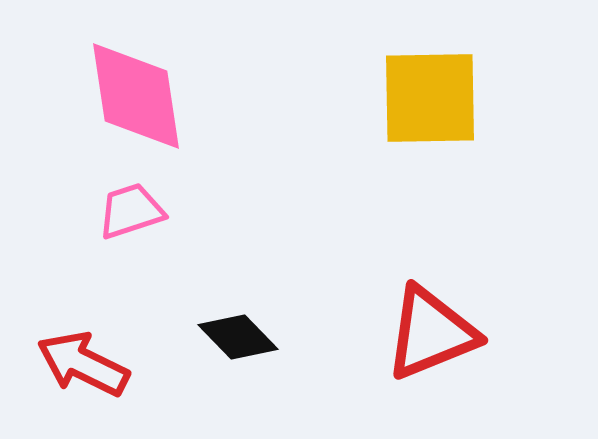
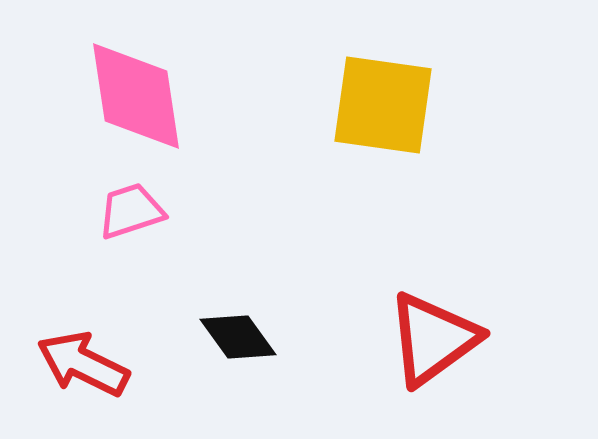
yellow square: moved 47 px left, 7 px down; rotated 9 degrees clockwise
red triangle: moved 2 px right, 6 px down; rotated 14 degrees counterclockwise
black diamond: rotated 8 degrees clockwise
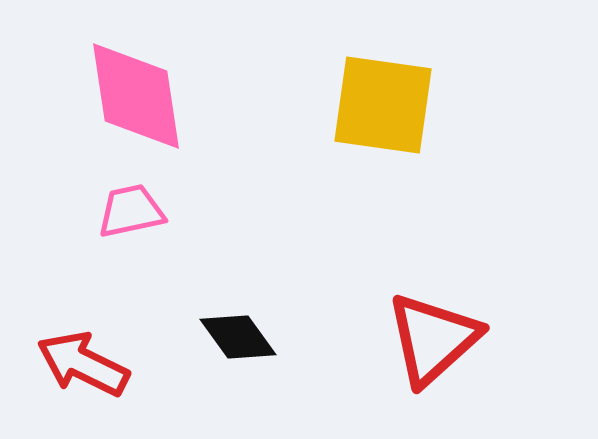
pink trapezoid: rotated 6 degrees clockwise
red triangle: rotated 6 degrees counterclockwise
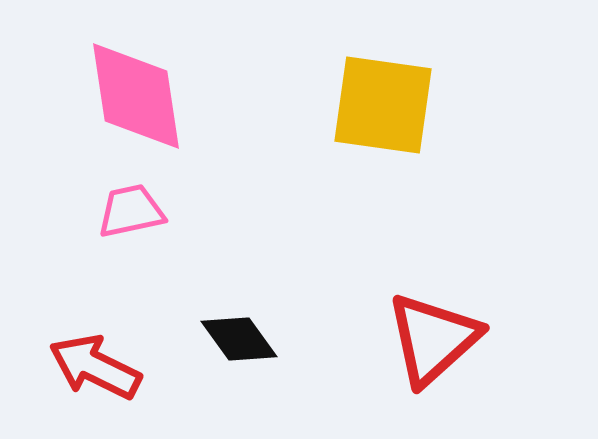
black diamond: moved 1 px right, 2 px down
red arrow: moved 12 px right, 3 px down
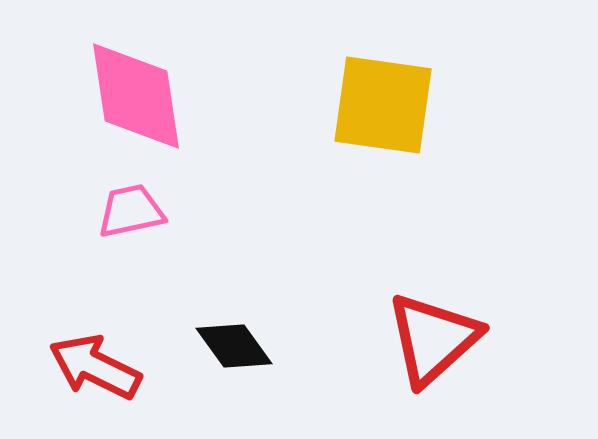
black diamond: moved 5 px left, 7 px down
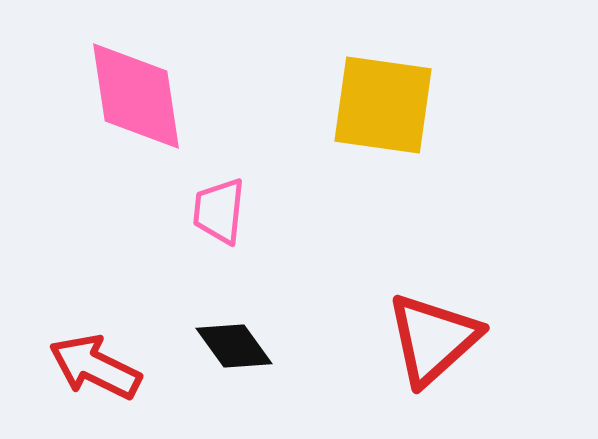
pink trapezoid: moved 88 px right; rotated 72 degrees counterclockwise
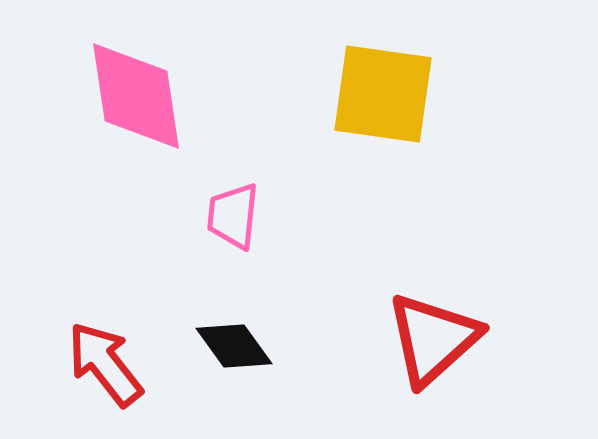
yellow square: moved 11 px up
pink trapezoid: moved 14 px right, 5 px down
red arrow: moved 10 px right, 3 px up; rotated 26 degrees clockwise
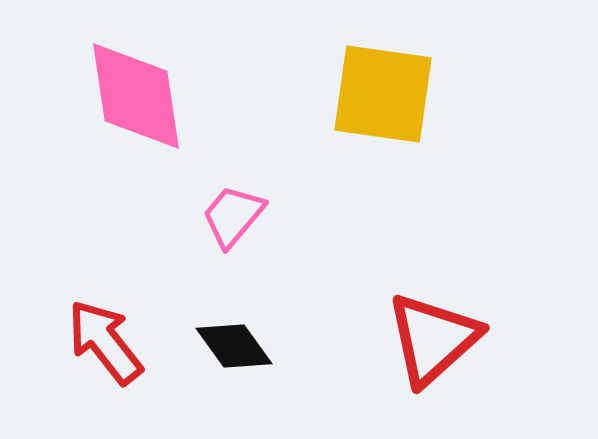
pink trapezoid: rotated 34 degrees clockwise
red arrow: moved 22 px up
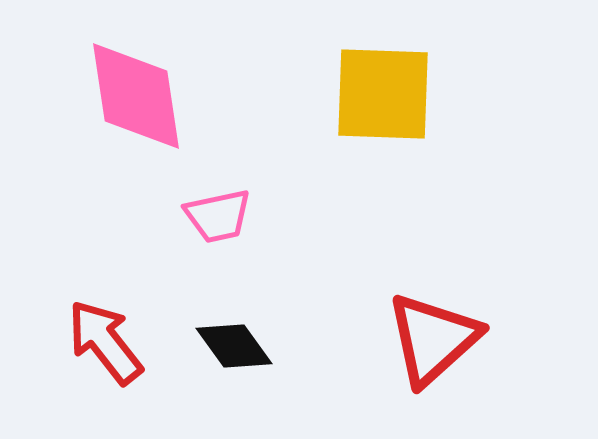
yellow square: rotated 6 degrees counterclockwise
pink trapezoid: moved 15 px left; rotated 142 degrees counterclockwise
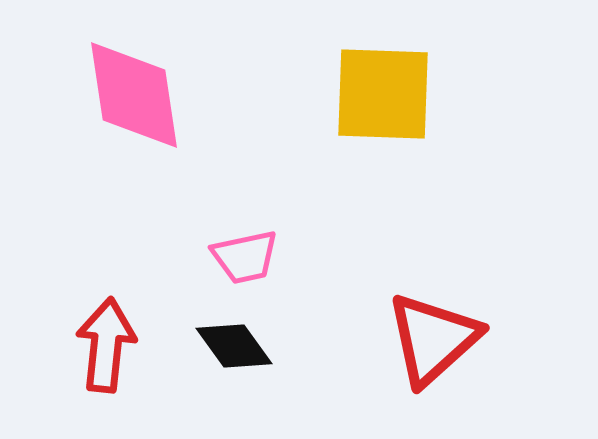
pink diamond: moved 2 px left, 1 px up
pink trapezoid: moved 27 px right, 41 px down
red arrow: moved 1 px right, 3 px down; rotated 44 degrees clockwise
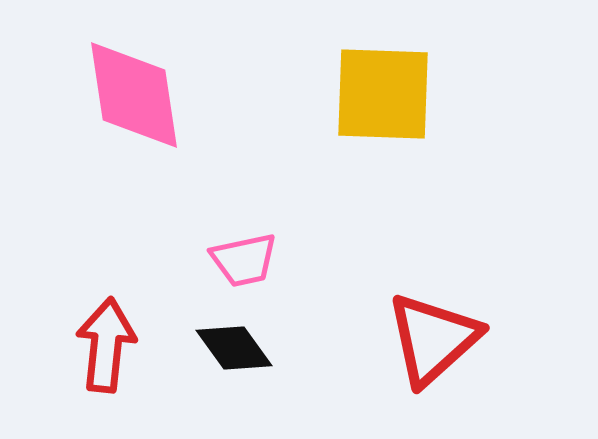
pink trapezoid: moved 1 px left, 3 px down
black diamond: moved 2 px down
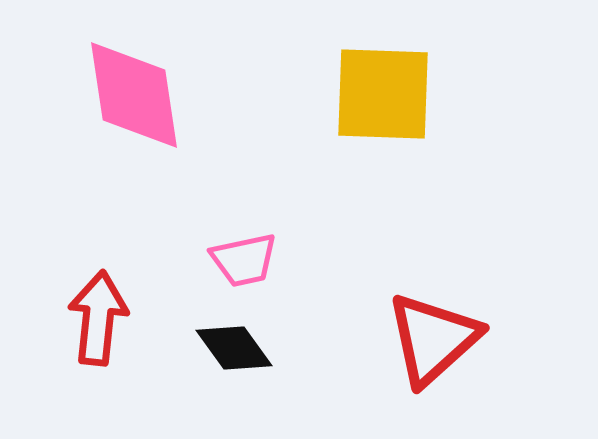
red arrow: moved 8 px left, 27 px up
